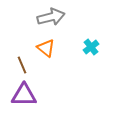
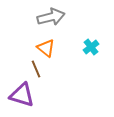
brown line: moved 14 px right, 4 px down
purple triangle: moved 2 px left; rotated 16 degrees clockwise
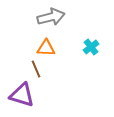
orange triangle: rotated 36 degrees counterclockwise
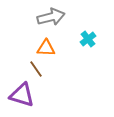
cyan cross: moved 3 px left, 8 px up
brown line: rotated 12 degrees counterclockwise
